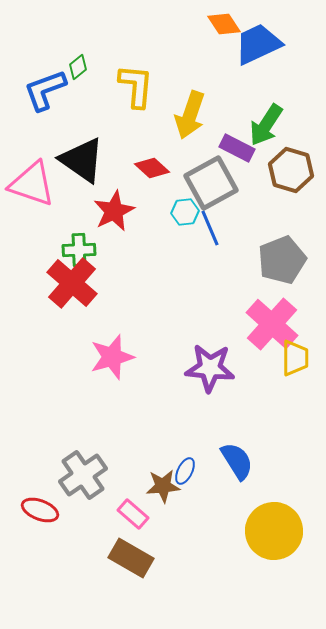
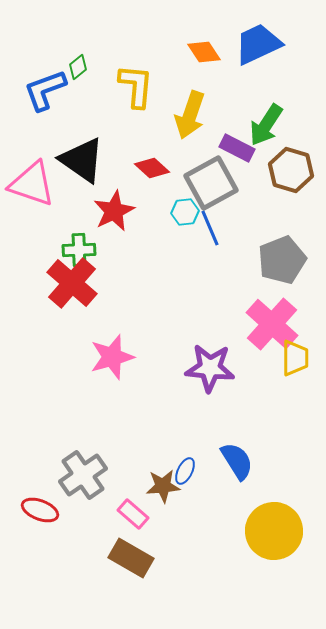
orange diamond: moved 20 px left, 28 px down
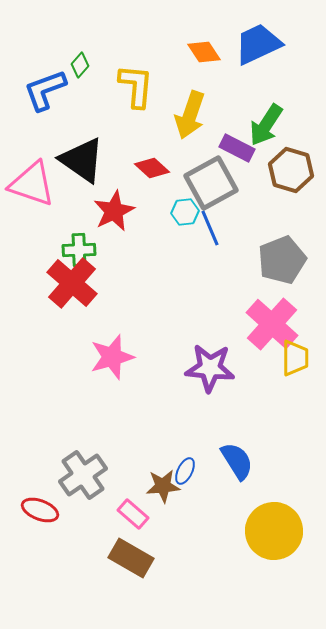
green diamond: moved 2 px right, 2 px up; rotated 10 degrees counterclockwise
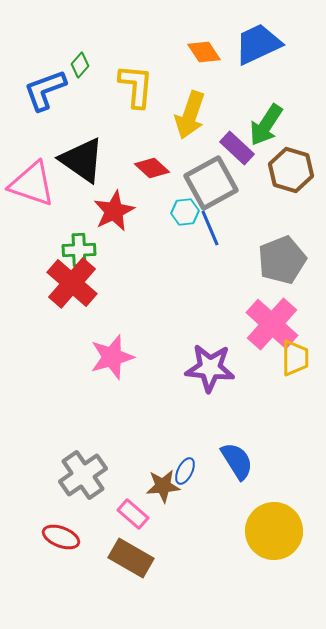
purple rectangle: rotated 16 degrees clockwise
red ellipse: moved 21 px right, 27 px down
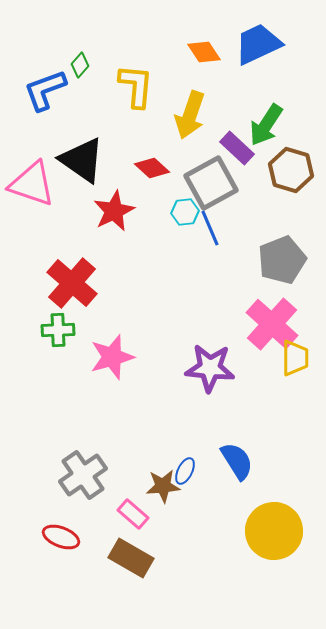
green cross: moved 21 px left, 80 px down
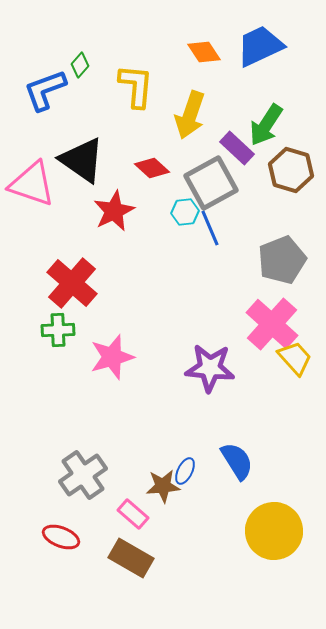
blue trapezoid: moved 2 px right, 2 px down
yellow trapezoid: rotated 42 degrees counterclockwise
